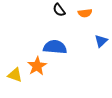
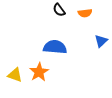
orange star: moved 2 px right, 6 px down
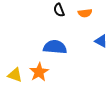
black semicircle: rotated 16 degrees clockwise
blue triangle: rotated 48 degrees counterclockwise
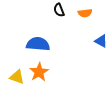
blue semicircle: moved 17 px left, 3 px up
yellow triangle: moved 2 px right, 2 px down
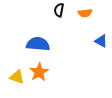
black semicircle: rotated 32 degrees clockwise
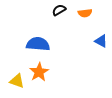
black semicircle: rotated 48 degrees clockwise
yellow triangle: moved 4 px down
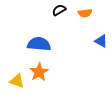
blue semicircle: moved 1 px right
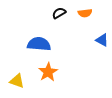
black semicircle: moved 3 px down
blue triangle: moved 1 px right, 1 px up
orange star: moved 9 px right
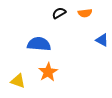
yellow triangle: moved 1 px right
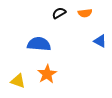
blue triangle: moved 2 px left, 1 px down
orange star: moved 1 px left, 2 px down
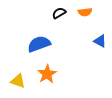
orange semicircle: moved 1 px up
blue semicircle: rotated 25 degrees counterclockwise
